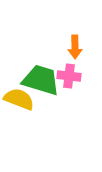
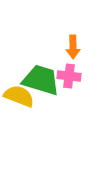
orange arrow: moved 2 px left
yellow semicircle: moved 3 px up
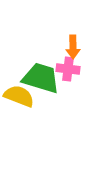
pink cross: moved 1 px left, 7 px up
green trapezoid: moved 2 px up
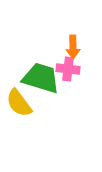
yellow semicircle: moved 7 px down; rotated 148 degrees counterclockwise
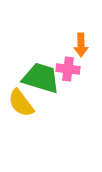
orange arrow: moved 8 px right, 2 px up
yellow semicircle: moved 2 px right
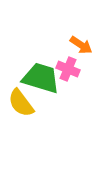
orange arrow: rotated 55 degrees counterclockwise
pink cross: rotated 15 degrees clockwise
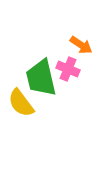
green trapezoid: rotated 120 degrees counterclockwise
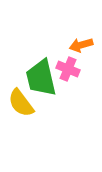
orange arrow: rotated 130 degrees clockwise
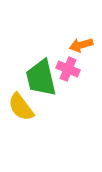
yellow semicircle: moved 4 px down
